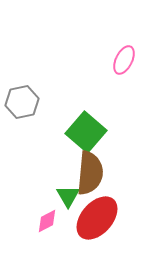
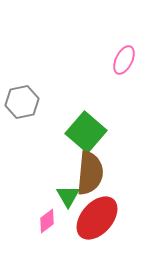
pink diamond: rotated 10 degrees counterclockwise
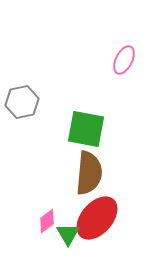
green square: moved 3 px up; rotated 30 degrees counterclockwise
brown semicircle: moved 1 px left
green triangle: moved 38 px down
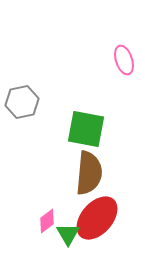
pink ellipse: rotated 44 degrees counterclockwise
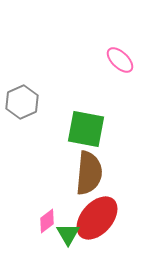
pink ellipse: moved 4 px left; rotated 28 degrees counterclockwise
gray hexagon: rotated 12 degrees counterclockwise
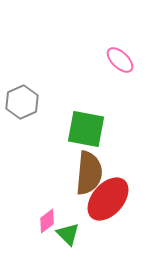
red ellipse: moved 11 px right, 19 px up
green triangle: rotated 15 degrees counterclockwise
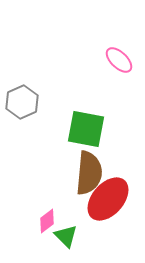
pink ellipse: moved 1 px left
green triangle: moved 2 px left, 2 px down
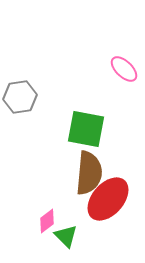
pink ellipse: moved 5 px right, 9 px down
gray hexagon: moved 2 px left, 5 px up; rotated 16 degrees clockwise
